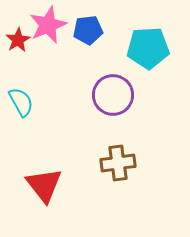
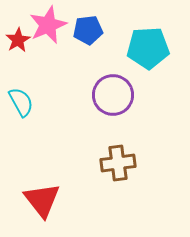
red triangle: moved 2 px left, 15 px down
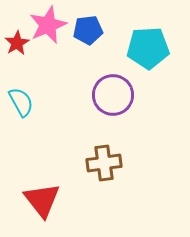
red star: moved 1 px left, 3 px down
brown cross: moved 14 px left
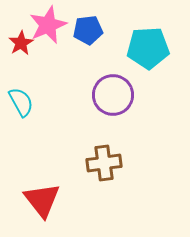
red star: moved 4 px right
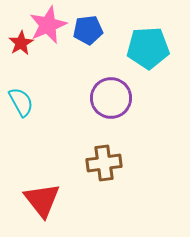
purple circle: moved 2 px left, 3 px down
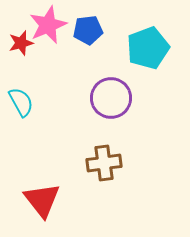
red star: rotated 15 degrees clockwise
cyan pentagon: rotated 18 degrees counterclockwise
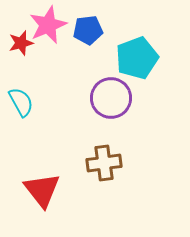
cyan pentagon: moved 11 px left, 10 px down
red triangle: moved 10 px up
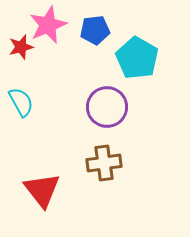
blue pentagon: moved 7 px right
red star: moved 4 px down
cyan pentagon: rotated 21 degrees counterclockwise
purple circle: moved 4 px left, 9 px down
